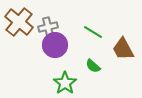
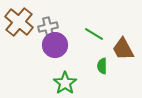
green line: moved 1 px right, 2 px down
green semicircle: moved 9 px right; rotated 49 degrees clockwise
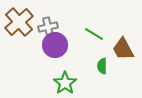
brown cross: rotated 8 degrees clockwise
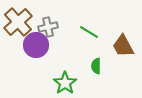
brown cross: moved 1 px left
green line: moved 5 px left, 2 px up
purple circle: moved 19 px left
brown trapezoid: moved 3 px up
green semicircle: moved 6 px left
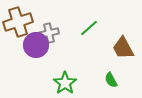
brown cross: rotated 24 degrees clockwise
gray cross: moved 1 px right, 6 px down
green line: moved 4 px up; rotated 72 degrees counterclockwise
brown trapezoid: moved 2 px down
green semicircle: moved 15 px right, 14 px down; rotated 28 degrees counterclockwise
